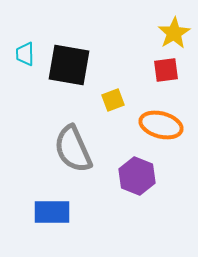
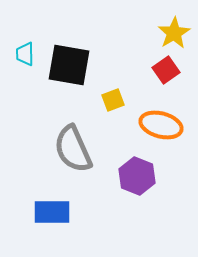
red square: rotated 28 degrees counterclockwise
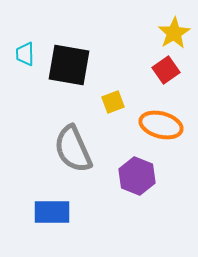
yellow square: moved 2 px down
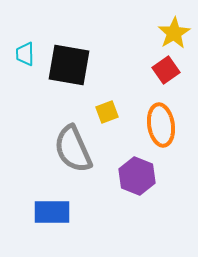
yellow square: moved 6 px left, 10 px down
orange ellipse: rotated 66 degrees clockwise
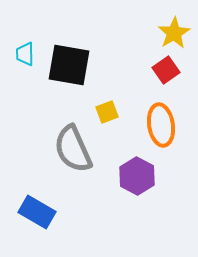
purple hexagon: rotated 6 degrees clockwise
blue rectangle: moved 15 px left; rotated 30 degrees clockwise
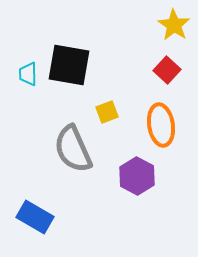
yellow star: moved 8 px up; rotated 8 degrees counterclockwise
cyan trapezoid: moved 3 px right, 20 px down
red square: moved 1 px right; rotated 12 degrees counterclockwise
blue rectangle: moved 2 px left, 5 px down
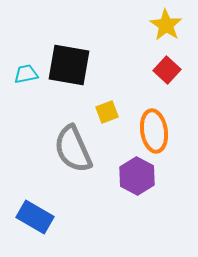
yellow star: moved 8 px left
cyan trapezoid: moved 2 px left; rotated 80 degrees clockwise
orange ellipse: moved 7 px left, 6 px down
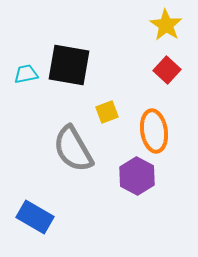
gray semicircle: rotated 6 degrees counterclockwise
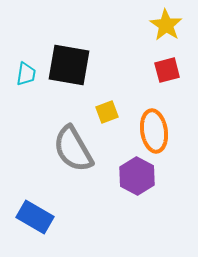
red square: rotated 32 degrees clockwise
cyan trapezoid: rotated 110 degrees clockwise
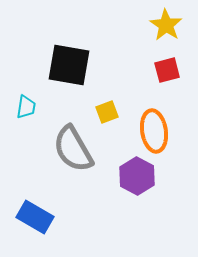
cyan trapezoid: moved 33 px down
